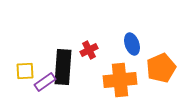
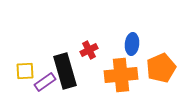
blue ellipse: rotated 25 degrees clockwise
black rectangle: moved 2 px right, 4 px down; rotated 20 degrees counterclockwise
orange cross: moved 1 px right, 5 px up
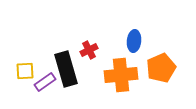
blue ellipse: moved 2 px right, 3 px up
black rectangle: moved 1 px right, 2 px up
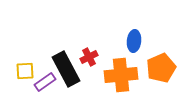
red cross: moved 7 px down
black rectangle: rotated 12 degrees counterclockwise
